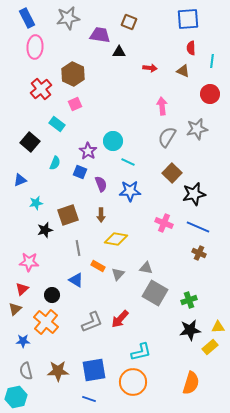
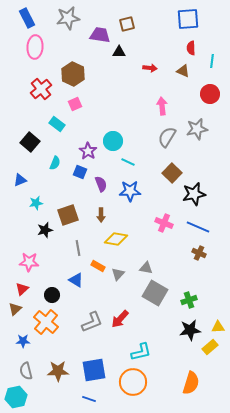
brown square at (129, 22): moved 2 px left, 2 px down; rotated 35 degrees counterclockwise
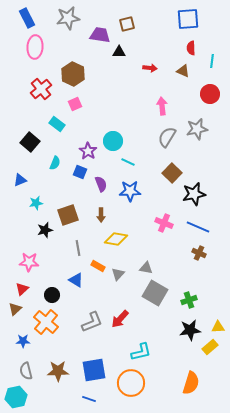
orange circle at (133, 382): moved 2 px left, 1 px down
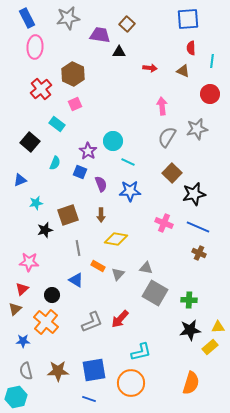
brown square at (127, 24): rotated 35 degrees counterclockwise
green cross at (189, 300): rotated 21 degrees clockwise
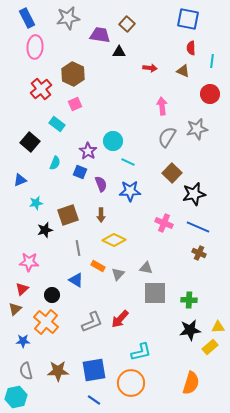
blue square at (188, 19): rotated 15 degrees clockwise
yellow diamond at (116, 239): moved 2 px left, 1 px down; rotated 15 degrees clockwise
gray square at (155, 293): rotated 30 degrees counterclockwise
blue line at (89, 399): moved 5 px right, 1 px down; rotated 16 degrees clockwise
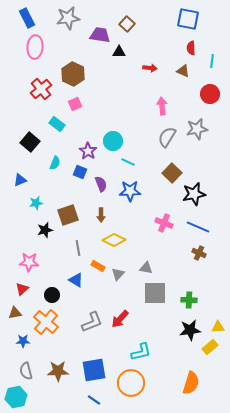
brown triangle at (15, 309): moved 4 px down; rotated 32 degrees clockwise
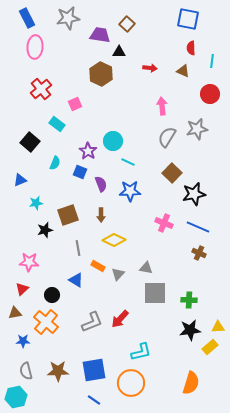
brown hexagon at (73, 74): moved 28 px right
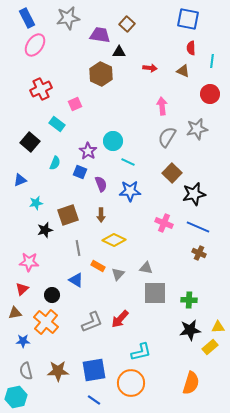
pink ellipse at (35, 47): moved 2 px up; rotated 30 degrees clockwise
red cross at (41, 89): rotated 15 degrees clockwise
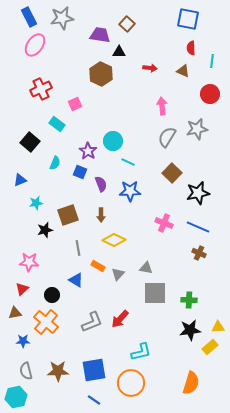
blue rectangle at (27, 18): moved 2 px right, 1 px up
gray star at (68, 18): moved 6 px left
black star at (194, 194): moved 4 px right, 1 px up
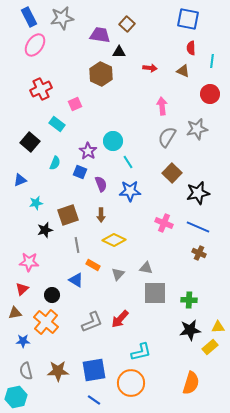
cyan line at (128, 162): rotated 32 degrees clockwise
gray line at (78, 248): moved 1 px left, 3 px up
orange rectangle at (98, 266): moved 5 px left, 1 px up
